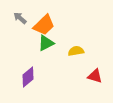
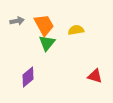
gray arrow: moved 3 px left, 3 px down; rotated 128 degrees clockwise
orange trapezoid: rotated 75 degrees counterclockwise
green triangle: moved 1 px right; rotated 24 degrees counterclockwise
yellow semicircle: moved 21 px up
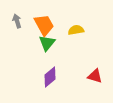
gray arrow: rotated 96 degrees counterclockwise
purple diamond: moved 22 px right
